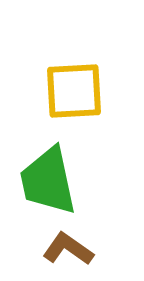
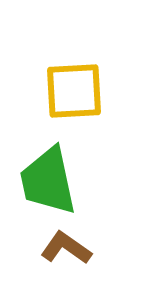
brown L-shape: moved 2 px left, 1 px up
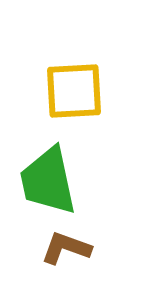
brown L-shape: rotated 15 degrees counterclockwise
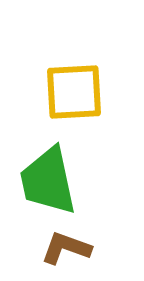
yellow square: moved 1 px down
